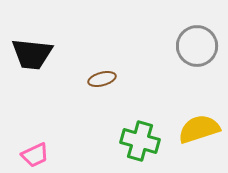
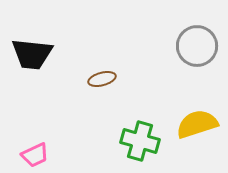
yellow semicircle: moved 2 px left, 5 px up
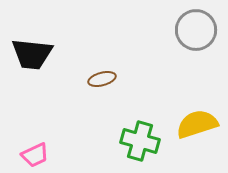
gray circle: moved 1 px left, 16 px up
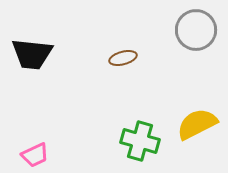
brown ellipse: moved 21 px right, 21 px up
yellow semicircle: rotated 9 degrees counterclockwise
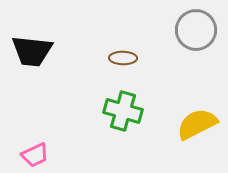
black trapezoid: moved 3 px up
brown ellipse: rotated 16 degrees clockwise
green cross: moved 17 px left, 30 px up
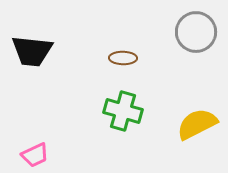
gray circle: moved 2 px down
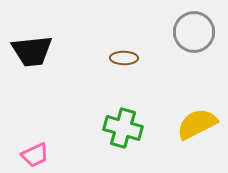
gray circle: moved 2 px left
black trapezoid: rotated 12 degrees counterclockwise
brown ellipse: moved 1 px right
green cross: moved 17 px down
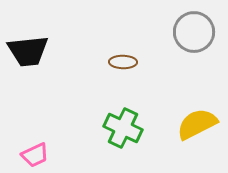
black trapezoid: moved 4 px left
brown ellipse: moved 1 px left, 4 px down
green cross: rotated 9 degrees clockwise
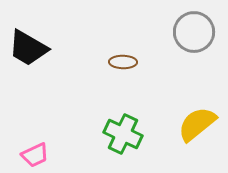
black trapezoid: moved 3 px up; rotated 36 degrees clockwise
yellow semicircle: rotated 12 degrees counterclockwise
green cross: moved 6 px down
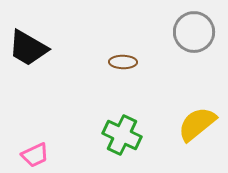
green cross: moved 1 px left, 1 px down
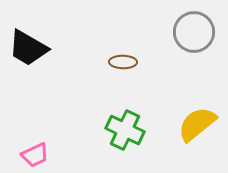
green cross: moved 3 px right, 5 px up
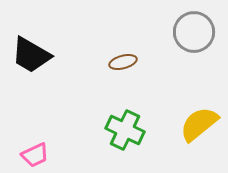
black trapezoid: moved 3 px right, 7 px down
brown ellipse: rotated 16 degrees counterclockwise
yellow semicircle: moved 2 px right
